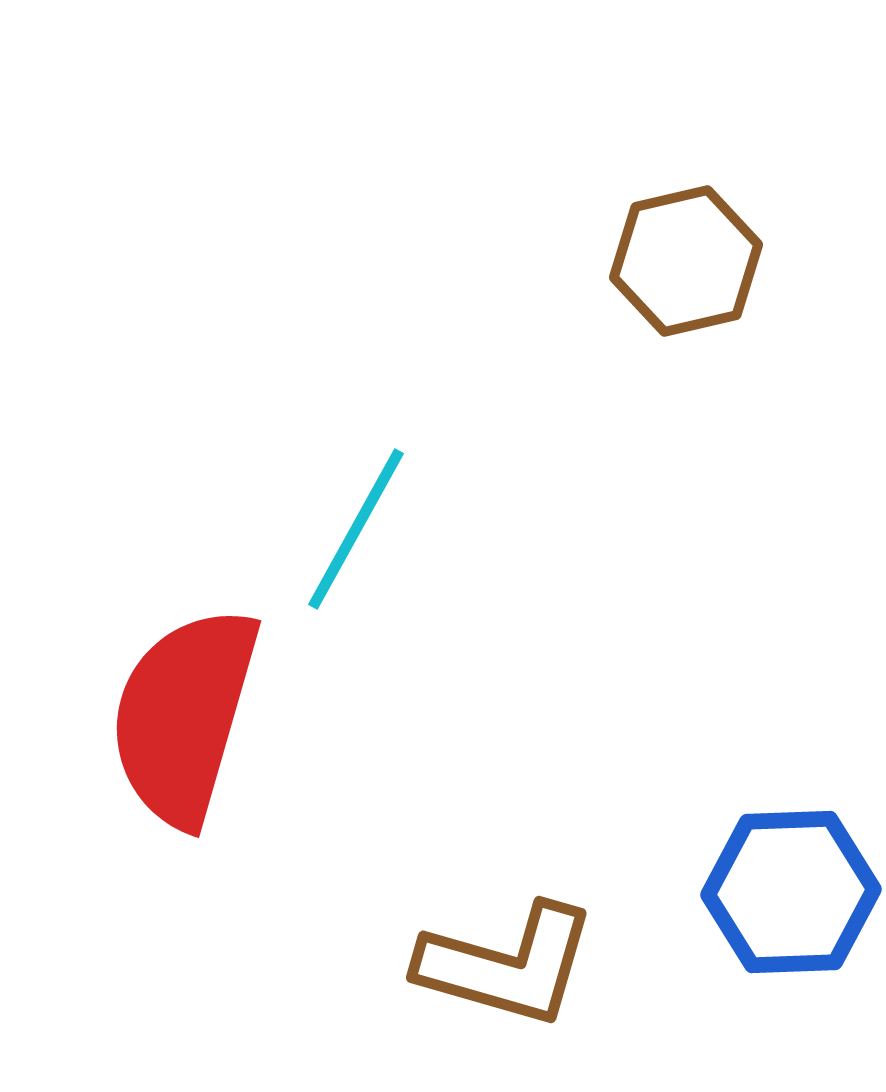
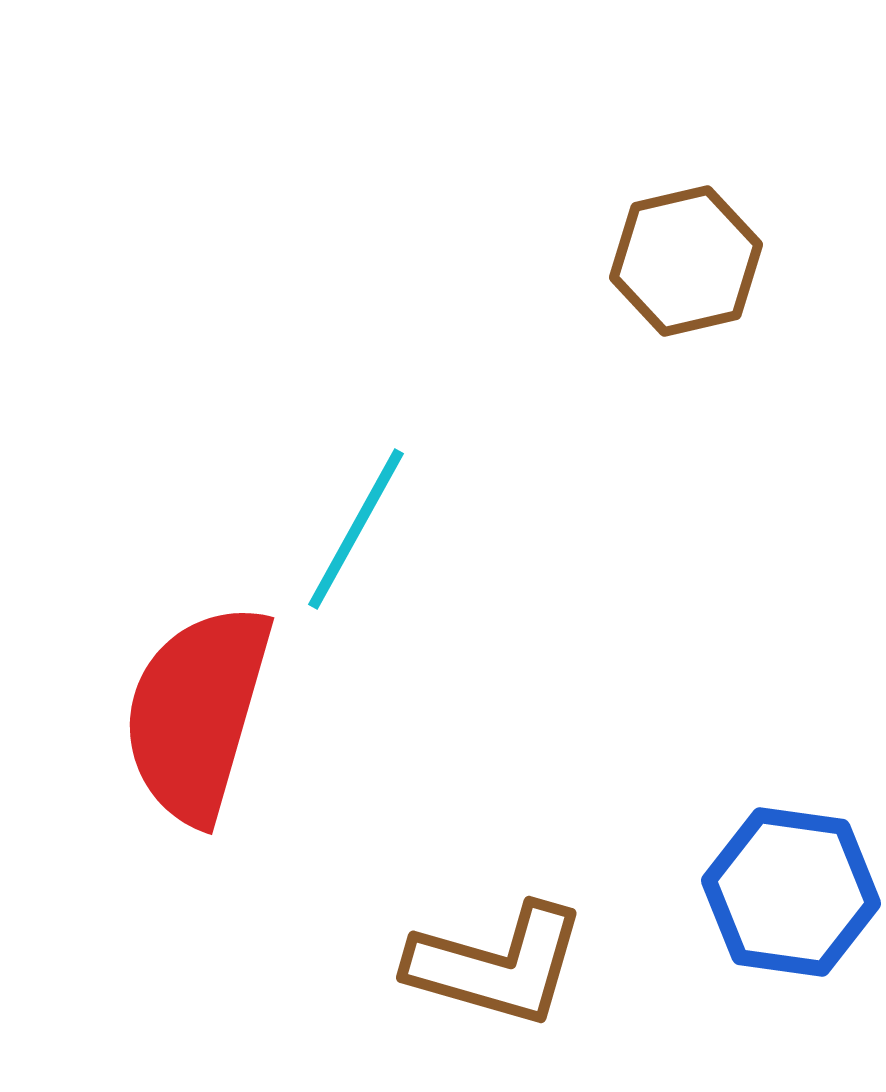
red semicircle: moved 13 px right, 3 px up
blue hexagon: rotated 10 degrees clockwise
brown L-shape: moved 10 px left
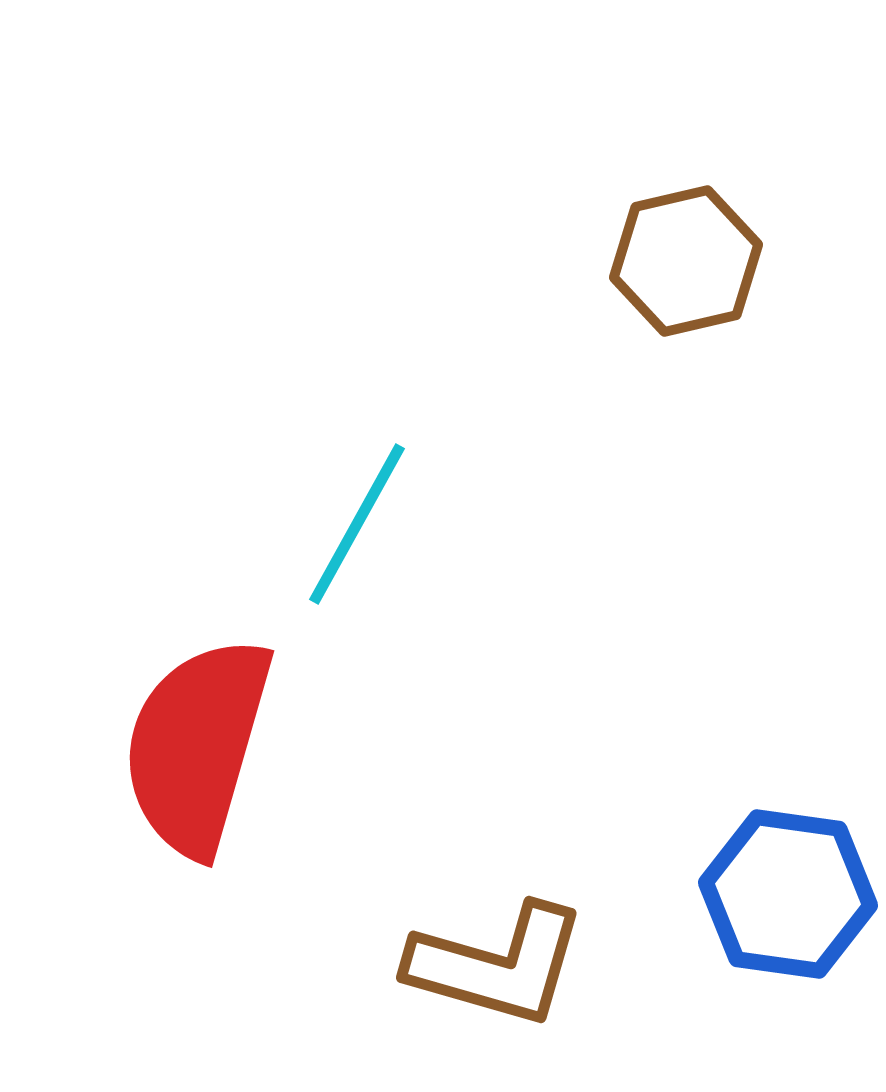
cyan line: moved 1 px right, 5 px up
red semicircle: moved 33 px down
blue hexagon: moved 3 px left, 2 px down
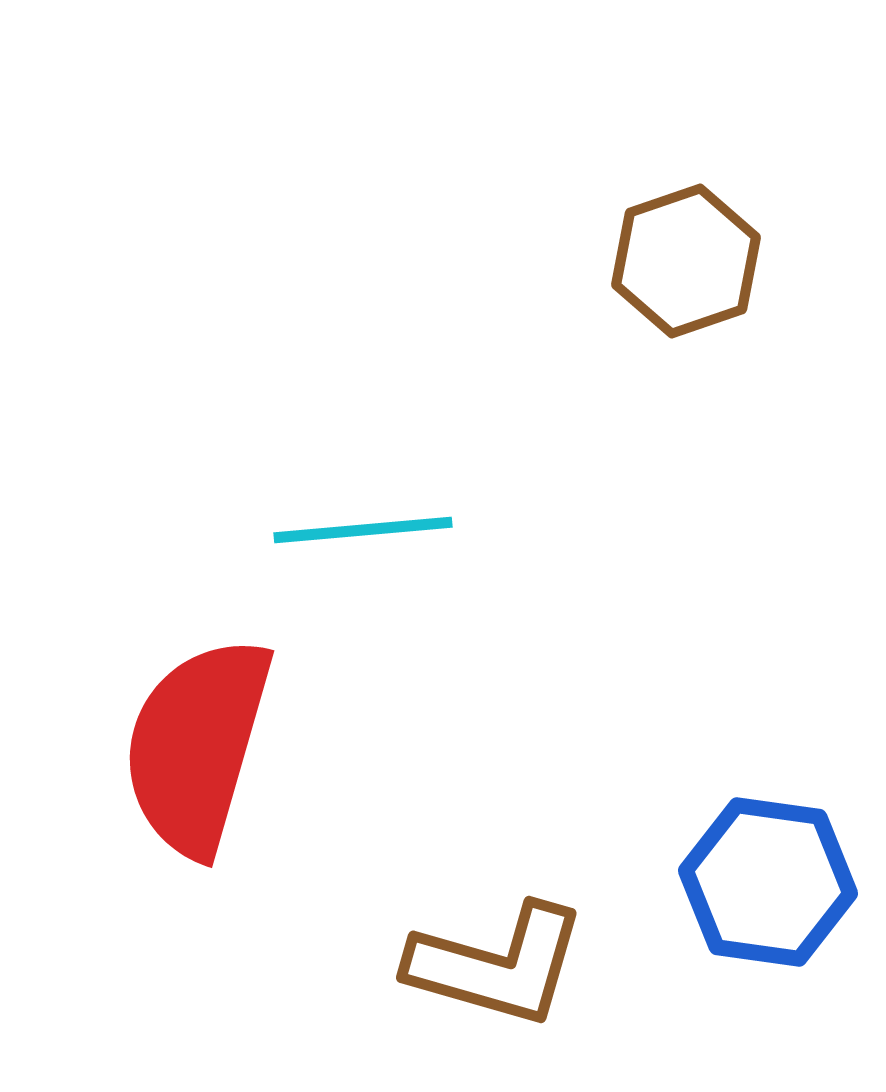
brown hexagon: rotated 6 degrees counterclockwise
cyan line: moved 6 px right, 6 px down; rotated 56 degrees clockwise
blue hexagon: moved 20 px left, 12 px up
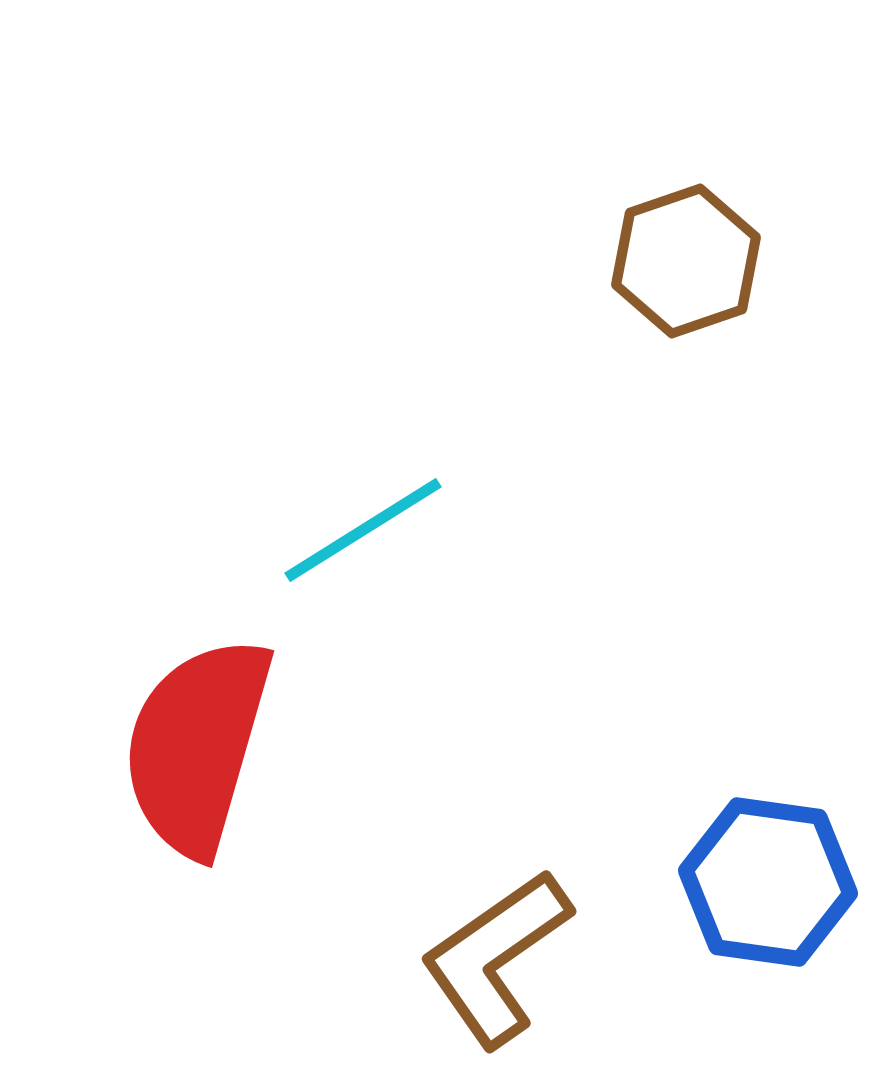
cyan line: rotated 27 degrees counterclockwise
brown L-shape: moved 1 px left, 7 px up; rotated 129 degrees clockwise
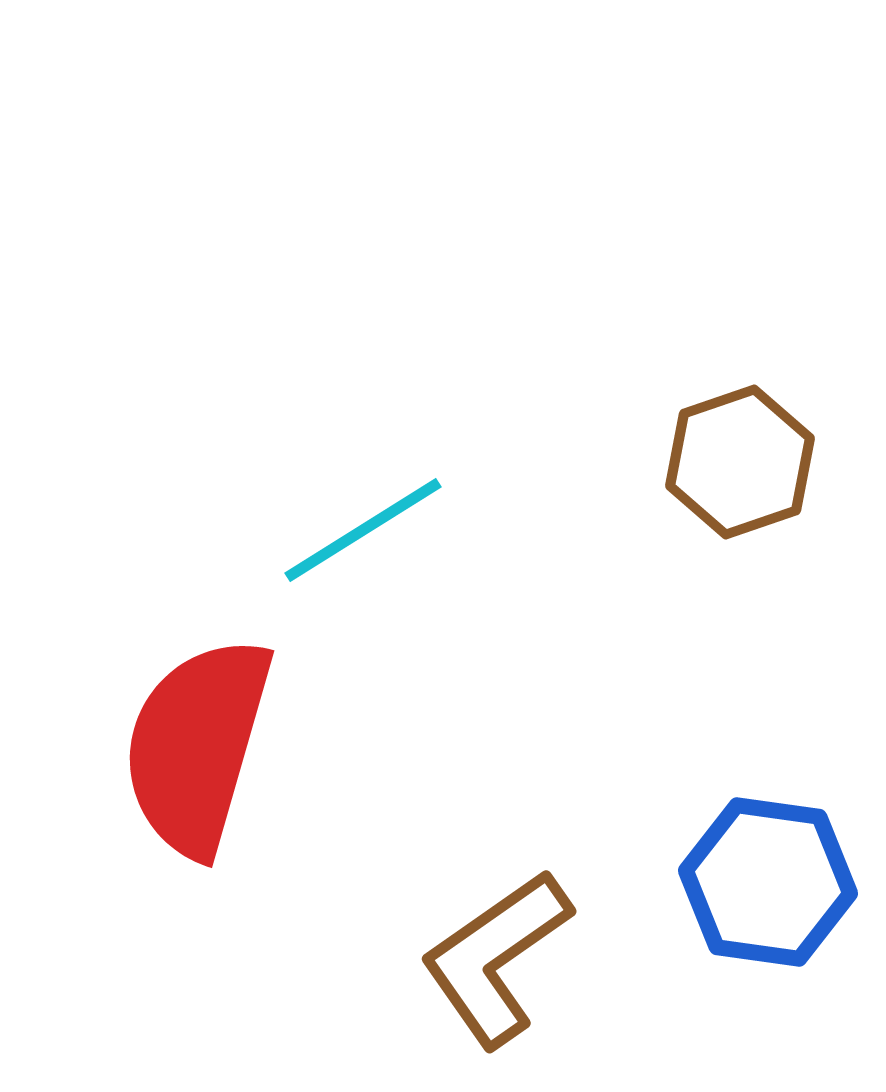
brown hexagon: moved 54 px right, 201 px down
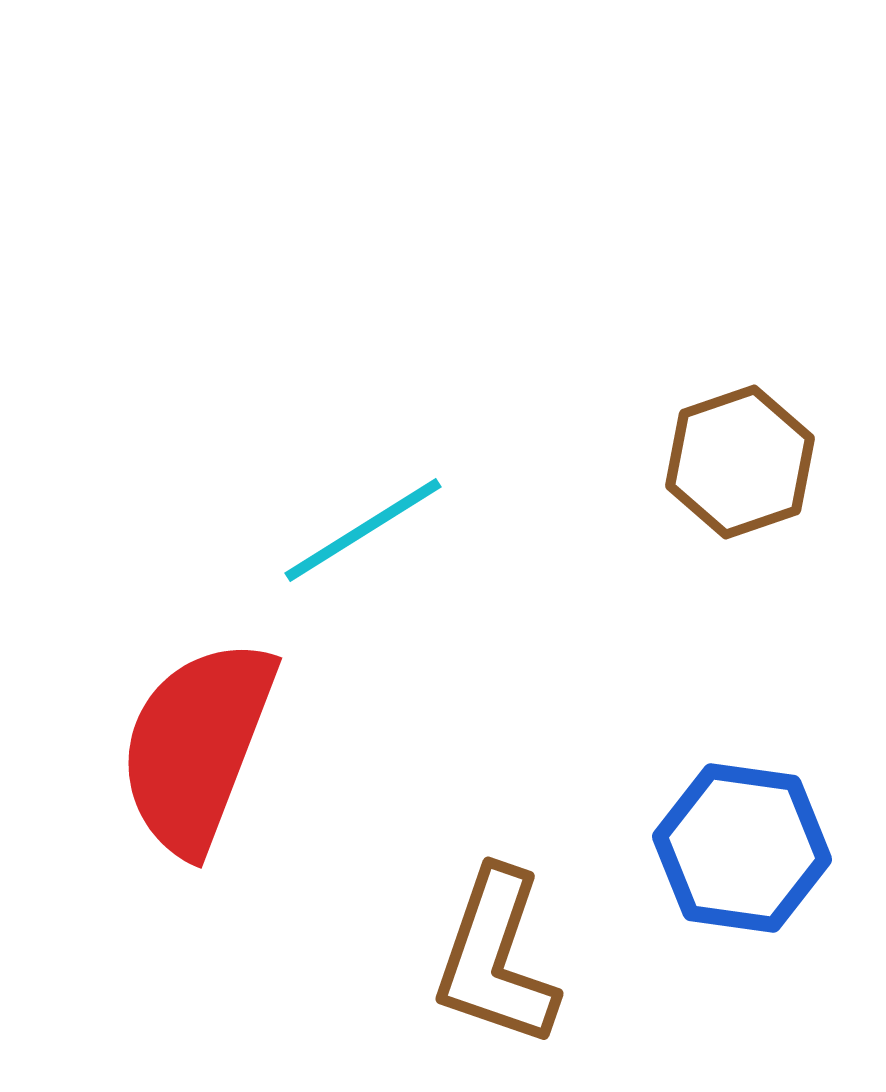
red semicircle: rotated 5 degrees clockwise
blue hexagon: moved 26 px left, 34 px up
brown L-shape: rotated 36 degrees counterclockwise
